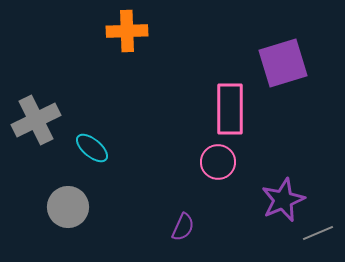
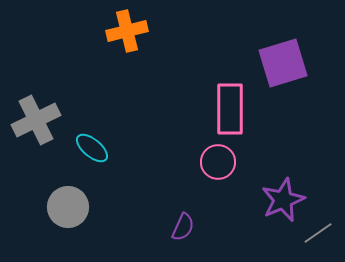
orange cross: rotated 12 degrees counterclockwise
gray line: rotated 12 degrees counterclockwise
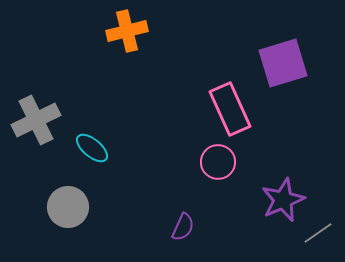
pink rectangle: rotated 24 degrees counterclockwise
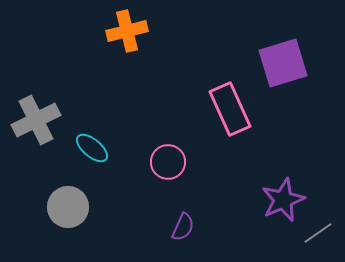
pink circle: moved 50 px left
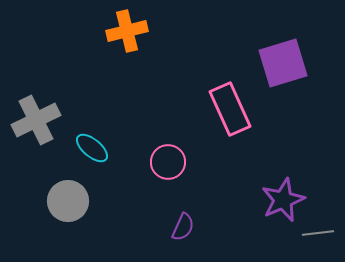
gray circle: moved 6 px up
gray line: rotated 28 degrees clockwise
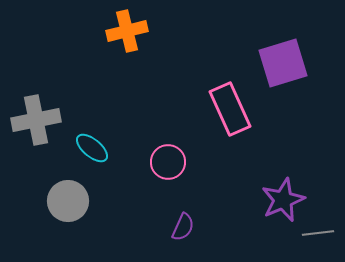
gray cross: rotated 15 degrees clockwise
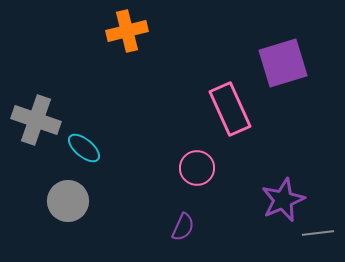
gray cross: rotated 30 degrees clockwise
cyan ellipse: moved 8 px left
pink circle: moved 29 px right, 6 px down
